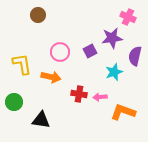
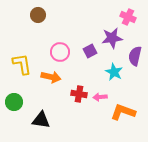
cyan star: rotated 24 degrees counterclockwise
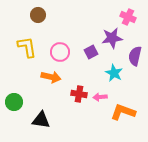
purple square: moved 1 px right, 1 px down
yellow L-shape: moved 5 px right, 17 px up
cyan star: moved 1 px down
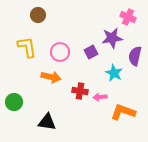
red cross: moved 1 px right, 3 px up
black triangle: moved 6 px right, 2 px down
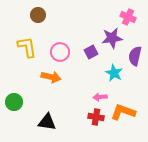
red cross: moved 16 px right, 26 px down
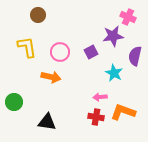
purple star: moved 1 px right, 2 px up
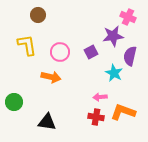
yellow L-shape: moved 2 px up
purple semicircle: moved 5 px left
